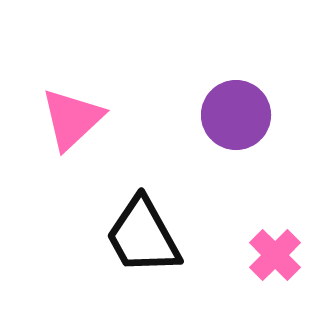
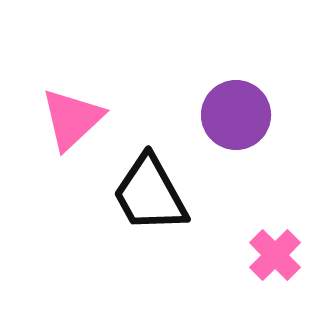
black trapezoid: moved 7 px right, 42 px up
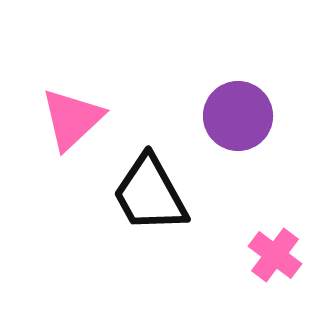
purple circle: moved 2 px right, 1 px down
pink cross: rotated 8 degrees counterclockwise
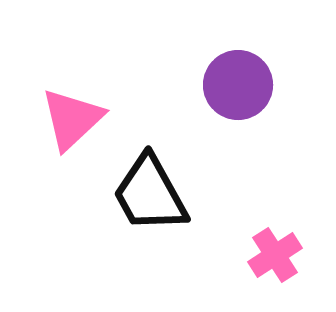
purple circle: moved 31 px up
pink cross: rotated 20 degrees clockwise
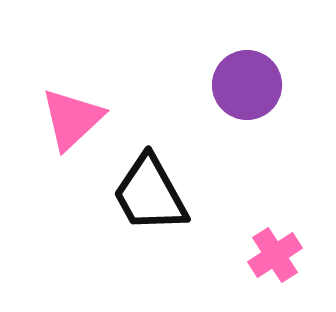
purple circle: moved 9 px right
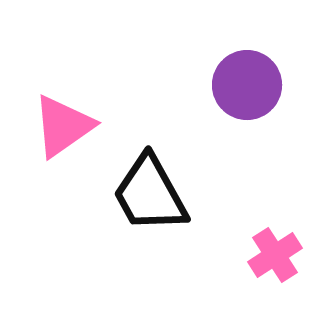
pink triangle: moved 9 px left, 7 px down; rotated 8 degrees clockwise
